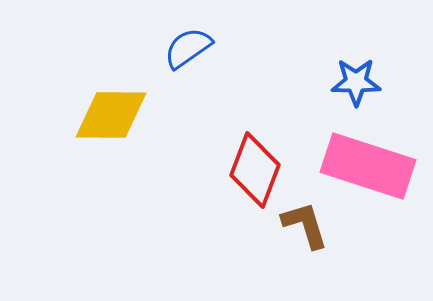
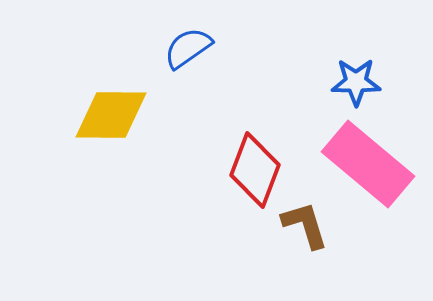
pink rectangle: moved 2 px up; rotated 22 degrees clockwise
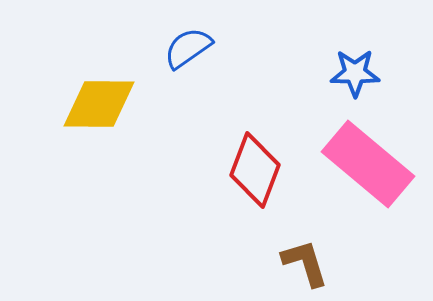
blue star: moved 1 px left, 9 px up
yellow diamond: moved 12 px left, 11 px up
brown L-shape: moved 38 px down
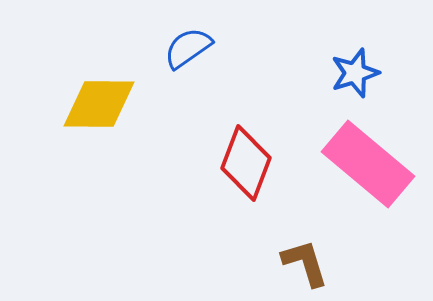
blue star: rotated 18 degrees counterclockwise
red diamond: moved 9 px left, 7 px up
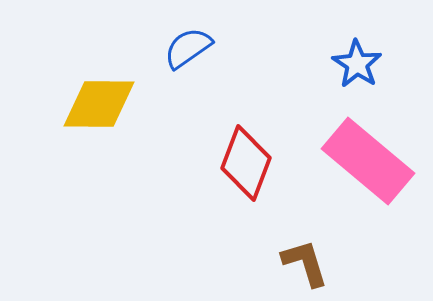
blue star: moved 2 px right, 9 px up; rotated 21 degrees counterclockwise
pink rectangle: moved 3 px up
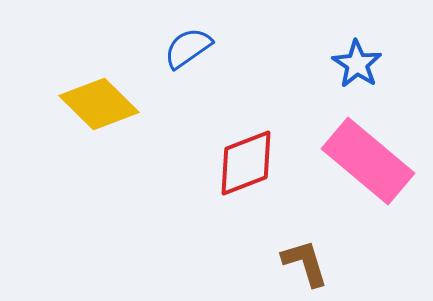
yellow diamond: rotated 44 degrees clockwise
red diamond: rotated 48 degrees clockwise
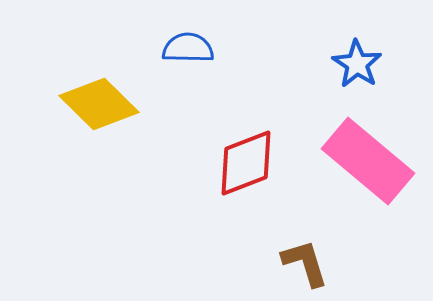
blue semicircle: rotated 36 degrees clockwise
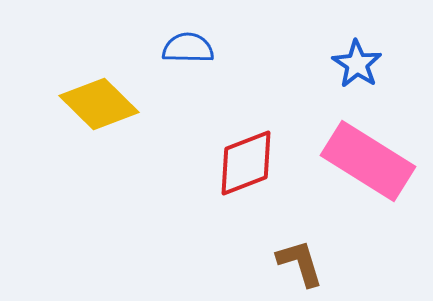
pink rectangle: rotated 8 degrees counterclockwise
brown L-shape: moved 5 px left
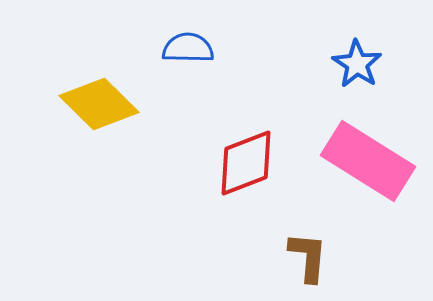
brown L-shape: moved 8 px right, 6 px up; rotated 22 degrees clockwise
